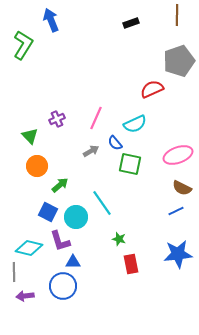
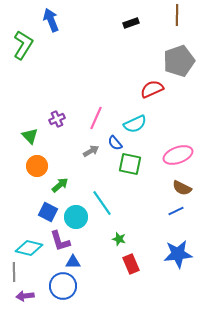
red rectangle: rotated 12 degrees counterclockwise
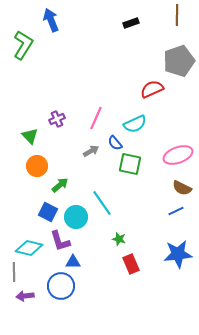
blue circle: moved 2 px left
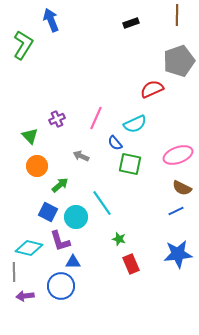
gray arrow: moved 10 px left, 5 px down; rotated 126 degrees counterclockwise
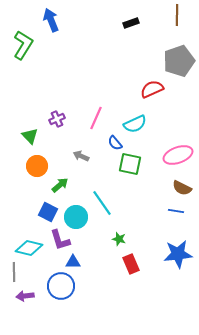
blue line: rotated 35 degrees clockwise
purple L-shape: moved 1 px up
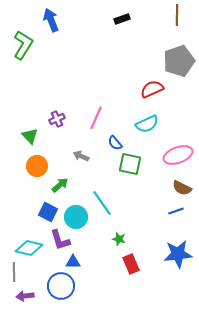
black rectangle: moved 9 px left, 4 px up
cyan semicircle: moved 12 px right
blue line: rotated 28 degrees counterclockwise
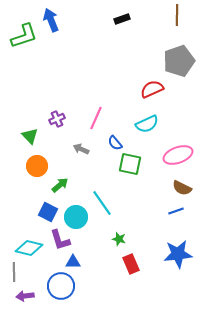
green L-shape: moved 1 px right, 9 px up; rotated 40 degrees clockwise
gray arrow: moved 7 px up
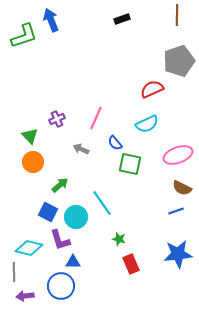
orange circle: moved 4 px left, 4 px up
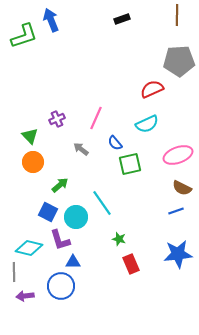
gray pentagon: rotated 16 degrees clockwise
gray arrow: rotated 14 degrees clockwise
green square: rotated 25 degrees counterclockwise
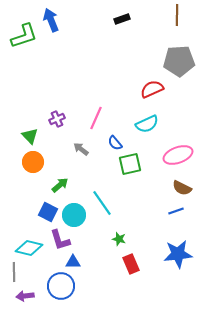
cyan circle: moved 2 px left, 2 px up
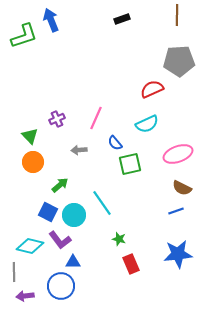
gray arrow: moved 2 px left, 1 px down; rotated 42 degrees counterclockwise
pink ellipse: moved 1 px up
purple L-shape: rotated 20 degrees counterclockwise
cyan diamond: moved 1 px right, 2 px up
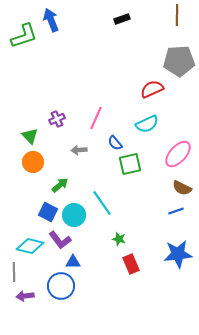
pink ellipse: rotated 28 degrees counterclockwise
